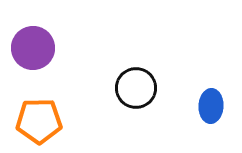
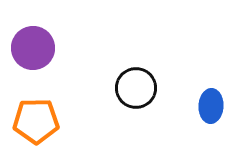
orange pentagon: moved 3 px left
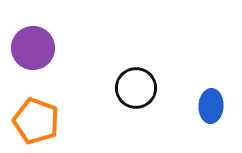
orange pentagon: rotated 21 degrees clockwise
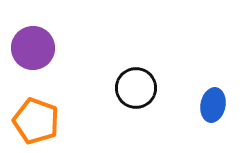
blue ellipse: moved 2 px right, 1 px up; rotated 8 degrees clockwise
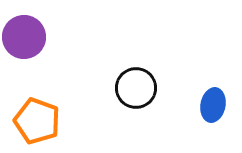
purple circle: moved 9 px left, 11 px up
orange pentagon: moved 1 px right
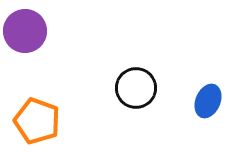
purple circle: moved 1 px right, 6 px up
blue ellipse: moved 5 px left, 4 px up; rotated 12 degrees clockwise
